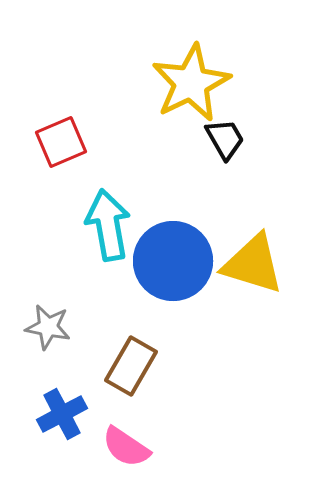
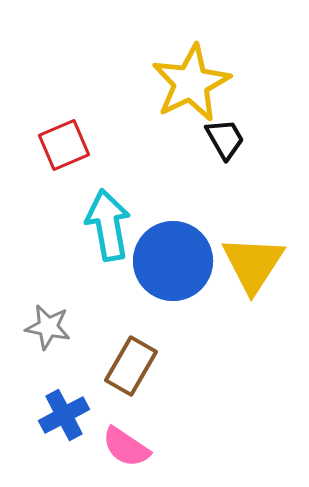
red square: moved 3 px right, 3 px down
yellow triangle: rotated 46 degrees clockwise
blue cross: moved 2 px right, 1 px down
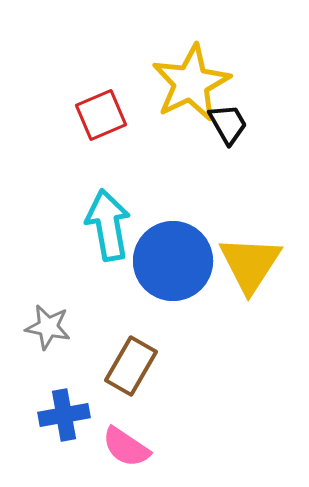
black trapezoid: moved 3 px right, 15 px up
red square: moved 37 px right, 30 px up
yellow triangle: moved 3 px left
blue cross: rotated 18 degrees clockwise
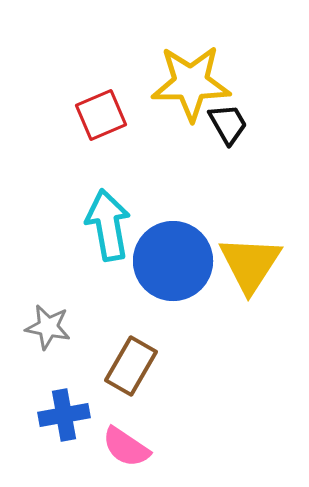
yellow star: rotated 26 degrees clockwise
